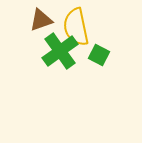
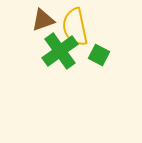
brown triangle: moved 2 px right
yellow semicircle: moved 1 px left
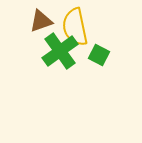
brown triangle: moved 2 px left, 1 px down
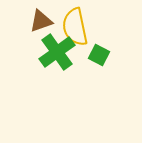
green cross: moved 3 px left, 1 px down
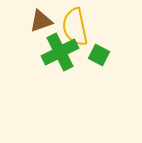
green cross: moved 3 px right; rotated 9 degrees clockwise
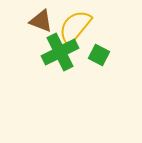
brown triangle: rotated 40 degrees clockwise
yellow semicircle: rotated 51 degrees clockwise
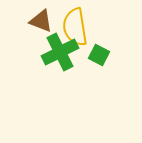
yellow semicircle: rotated 48 degrees counterclockwise
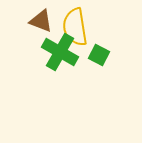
green cross: rotated 33 degrees counterclockwise
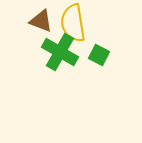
yellow semicircle: moved 2 px left, 4 px up
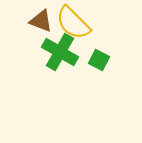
yellow semicircle: rotated 36 degrees counterclockwise
green square: moved 5 px down
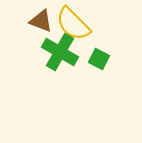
yellow semicircle: moved 1 px down
green square: moved 1 px up
